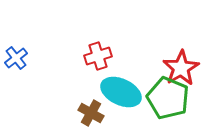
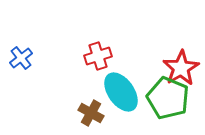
blue cross: moved 5 px right
cyan ellipse: rotated 30 degrees clockwise
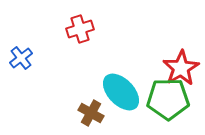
red cross: moved 18 px left, 27 px up
cyan ellipse: rotated 9 degrees counterclockwise
green pentagon: moved 1 px down; rotated 24 degrees counterclockwise
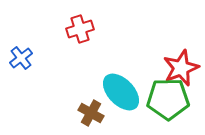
red star: rotated 9 degrees clockwise
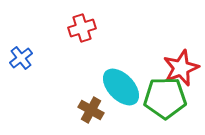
red cross: moved 2 px right, 1 px up
cyan ellipse: moved 5 px up
green pentagon: moved 3 px left, 1 px up
brown cross: moved 3 px up
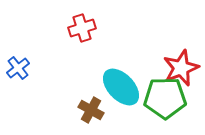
blue cross: moved 3 px left, 10 px down
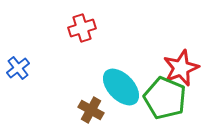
green pentagon: rotated 24 degrees clockwise
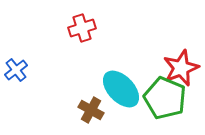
blue cross: moved 2 px left, 2 px down
cyan ellipse: moved 2 px down
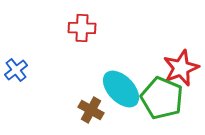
red cross: rotated 20 degrees clockwise
green pentagon: moved 3 px left
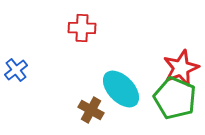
green pentagon: moved 13 px right
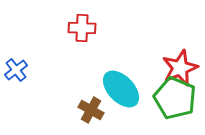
red star: moved 1 px left
